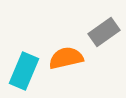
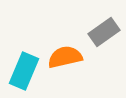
orange semicircle: moved 1 px left, 1 px up
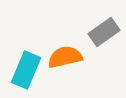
cyan rectangle: moved 2 px right, 1 px up
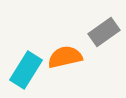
cyan rectangle: rotated 9 degrees clockwise
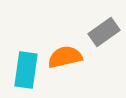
cyan rectangle: rotated 24 degrees counterclockwise
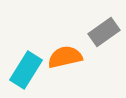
cyan rectangle: rotated 24 degrees clockwise
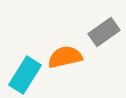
cyan rectangle: moved 1 px left, 5 px down
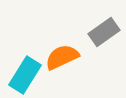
orange semicircle: moved 3 px left; rotated 12 degrees counterclockwise
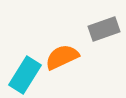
gray rectangle: moved 3 px up; rotated 16 degrees clockwise
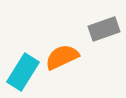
cyan rectangle: moved 2 px left, 3 px up
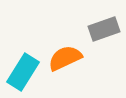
orange semicircle: moved 3 px right, 1 px down
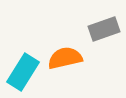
orange semicircle: rotated 12 degrees clockwise
